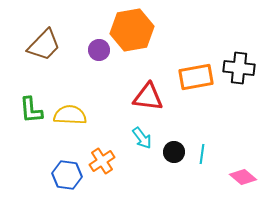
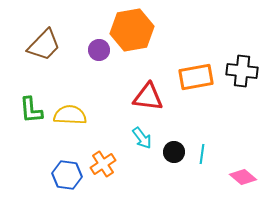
black cross: moved 3 px right, 3 px down
orange cross: moved 1 px right, 3 px down
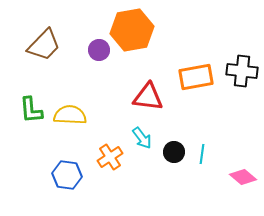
orange cross: moved 7 px right, 7 px up
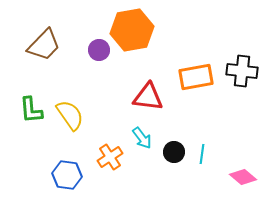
yellow semicircle: rotated 52 degrees clockwise
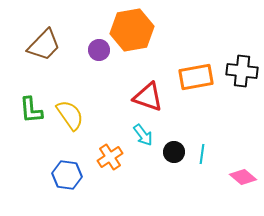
red triangle: rotated 12 degrees clockwise
cyan arrow: moved 1 px right, 3 px up
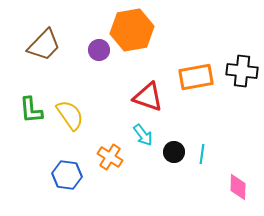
orange cross: rotated 25 degrees counterclockwise
pink diamond: moved 5 px left, 10 px down; rotated 52 degrees clockwise
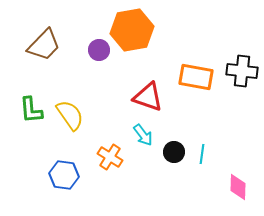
orange rectangle: rotated 20 degrees clockwise
blue hexagon: moved 3 px left
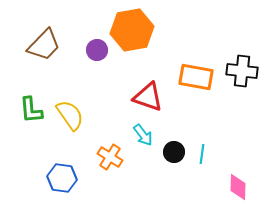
purple circle: moved 2 px left
blue hexagon: moved 2 px left, 3 px down
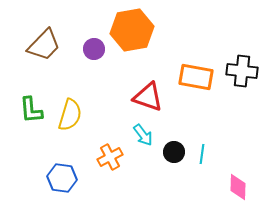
purple circle: moved 3 px left, 1 px up
yellow semicircle: rotated 52 degrees clockwise
orange cross: rotated 30 degrees clockwise
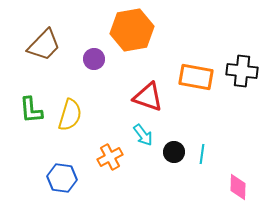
purple circle: moved 10 px down
